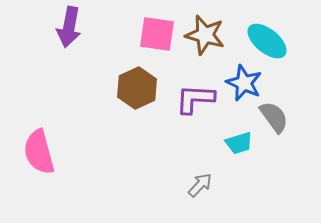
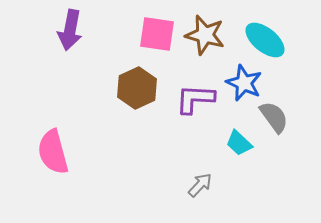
purple arrow: moved 1 px right, 3 px down
cyan ellipse: moved 2 px left, 1 px up
cyan trapezoid: rotated 60 degrees clockwise
pink semicircle: moved 14 px right
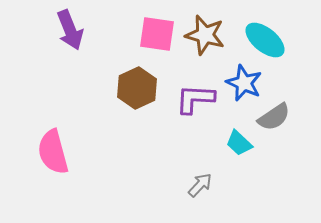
purple arrow: rotated 33 degrees counterclockwise
gray semicircle: rotated 92 degrees clockwise
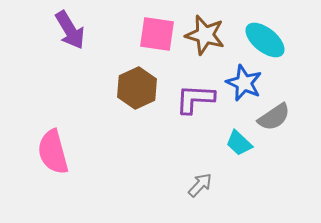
purple arrow: rotated 9 degrees counterclockwise
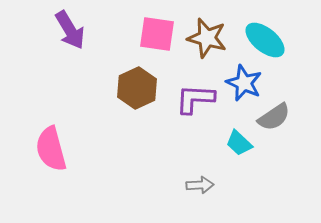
brown star: moved 2 px right, 3 px down
pink semicircle: moved 2 px left, 3 px up
gray arrow: rotated 44 degrees clockwise
